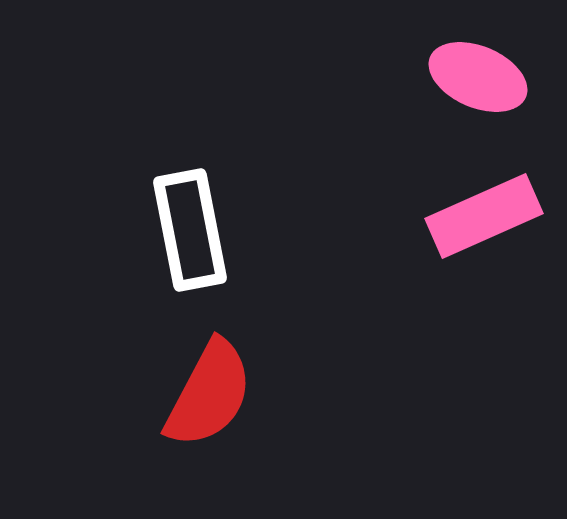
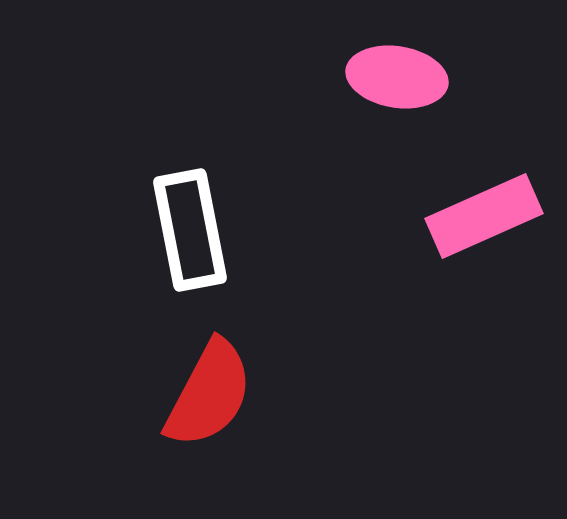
pink ellipse: moved 81 px left; rotated 14 degrees counterclockwise
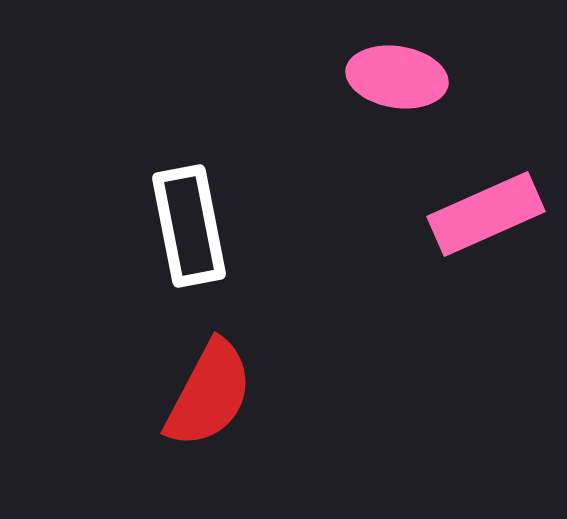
pink rectangle: moved 2 px right, 2 px up
white rectangle: moved 1 px left, 4 px up
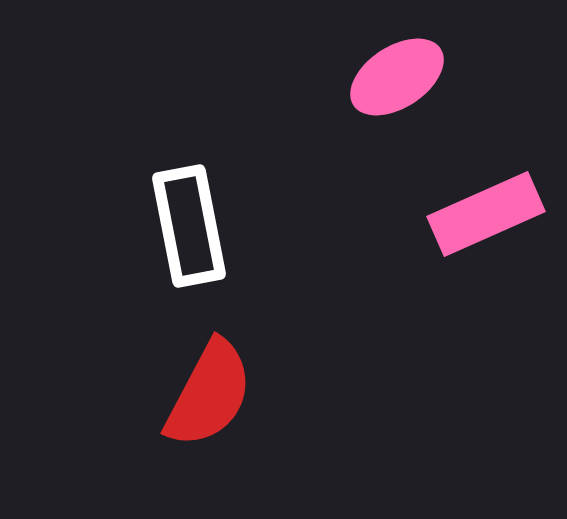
pink ellipse: rotated 42 degrees counterclockwise
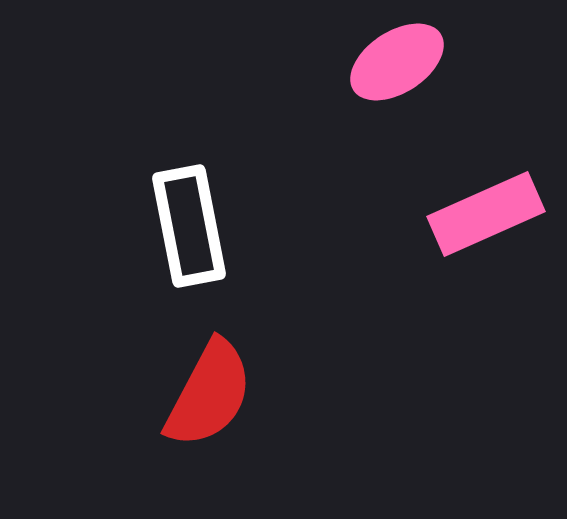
pink ellipse: moved 15 px up
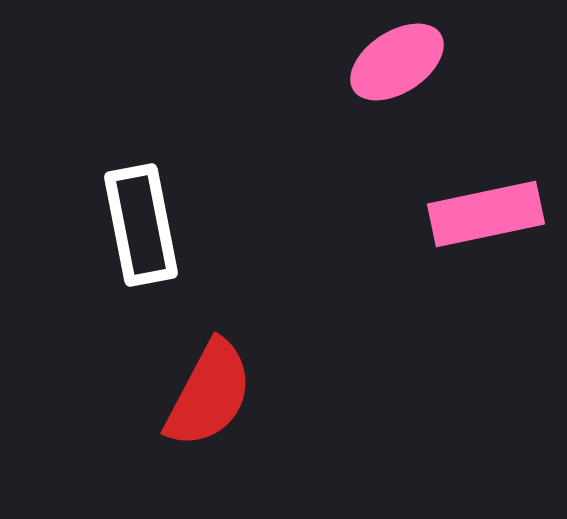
pink rectangle: rotated 12 degrees clockwise
white rectangle: moved 48 px left, 1 px up
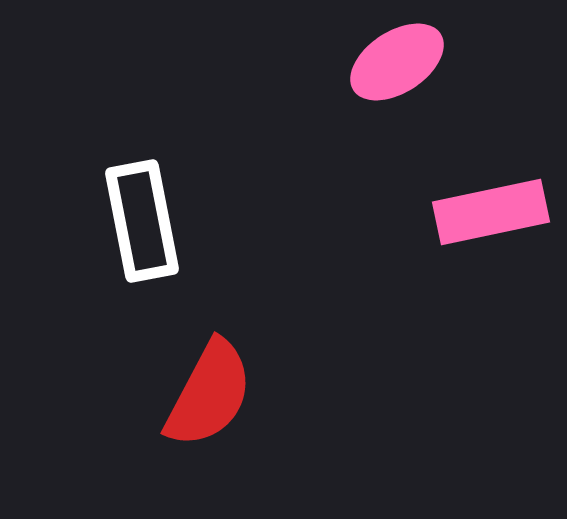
pink rectangle: moved 5 px right, 2 px up
white rectangle: moved 1 px right, 4 px up
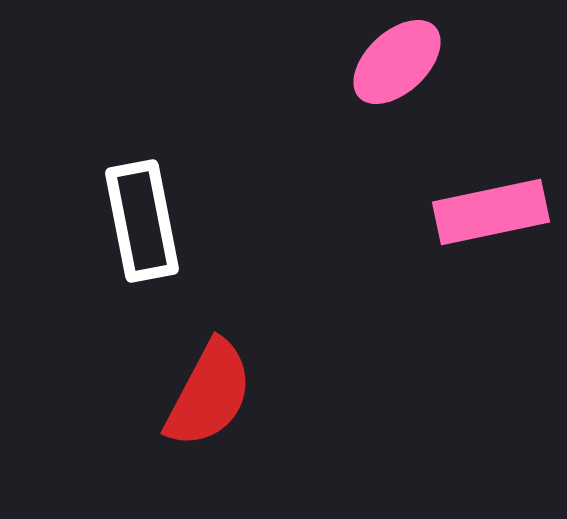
pink ellipse: rotated 10 degrees counterclockwise
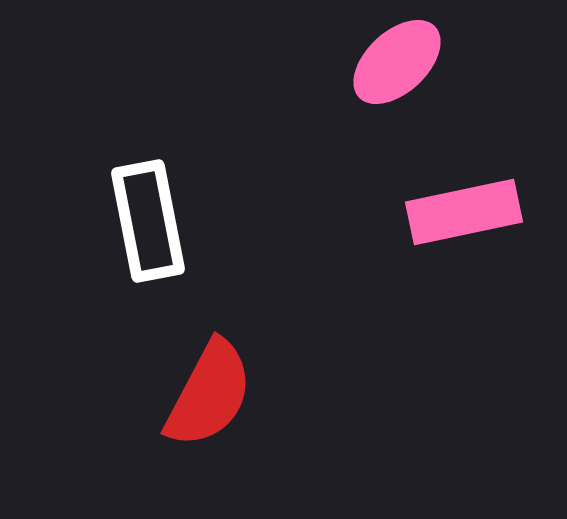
pink rectangle: moved 27 px left
white rectangle: moved 6 px right
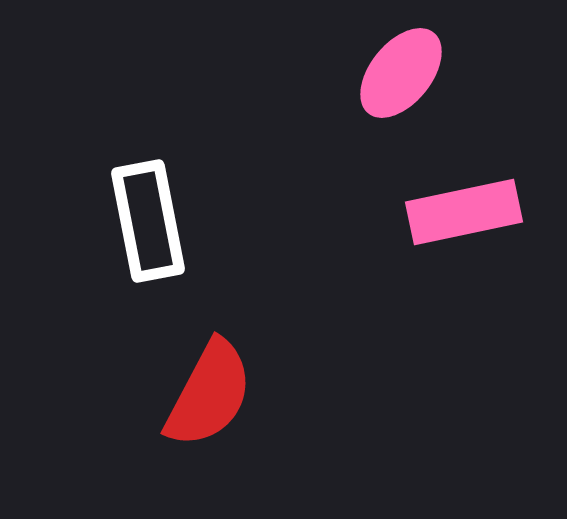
pink ellipse: moved 4 px right, 11 px down; rotated 8 degrees counterclockwise
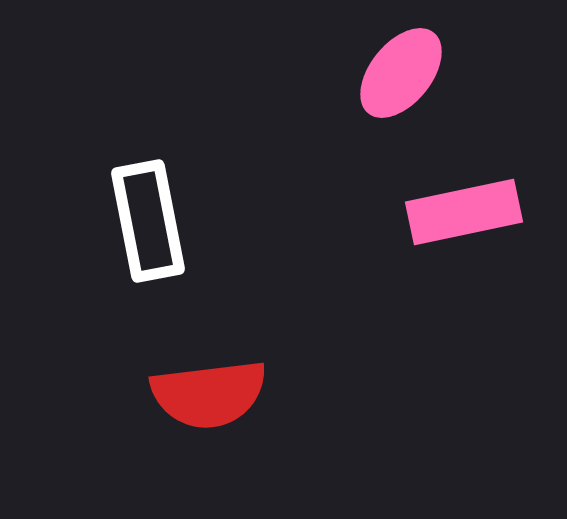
red semicircle: rotated 55 degrees clockwise
